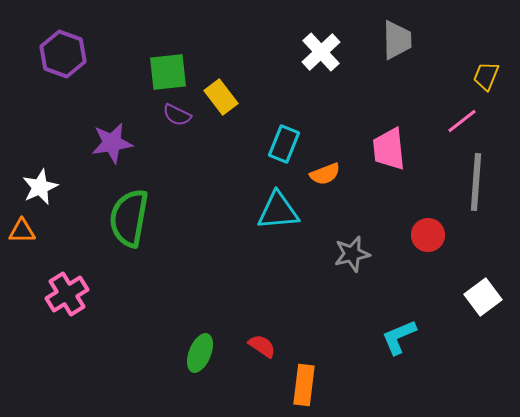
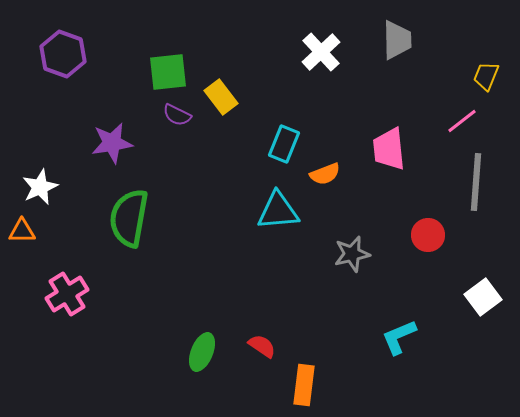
green ellipse: moved 2 px right, 1 px up
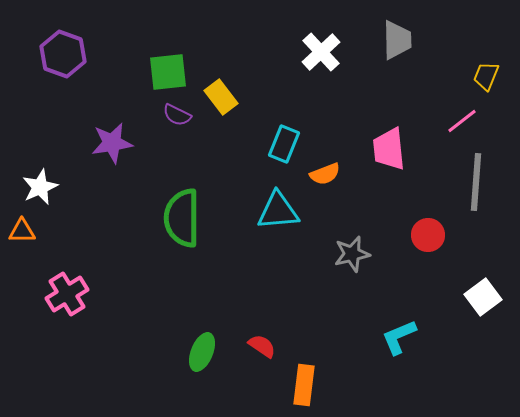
green semicircle: moved 53 px right; rotated 10 degrees counterclockwise
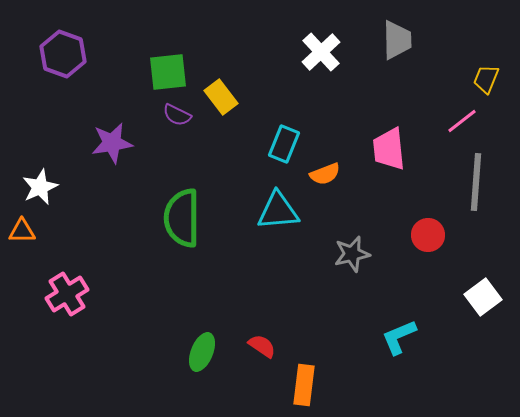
yellow trapezoid: moved 3 px down
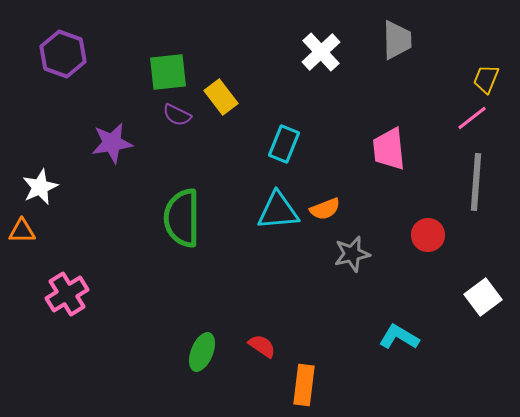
pink line: moved 10 px right, 3 px up
orange semicircle: moved 35 px down
cyan L-shape: rotated 54 degrees clockwise
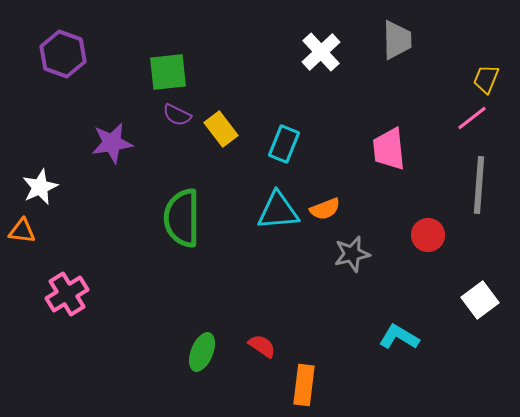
yellow rectangle: moved 32 px down
gray line: moved 3 px right, 3 px down
orange triangle: rotated 8 degrees clockwise
white square: moved 3 px left, 3 px down
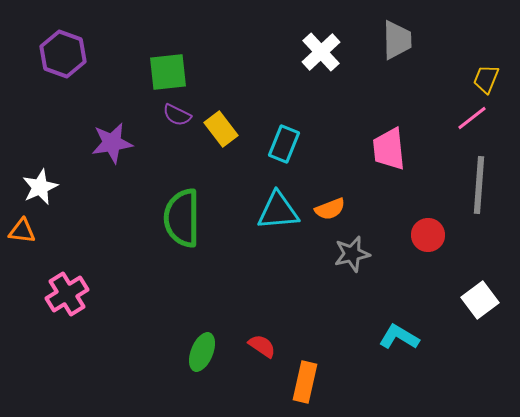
orange semicircle: moved 5 px right
orange rectangle: moved 1 px right, 3 px up; rotated 6 degrees clockwise
